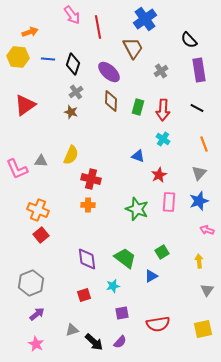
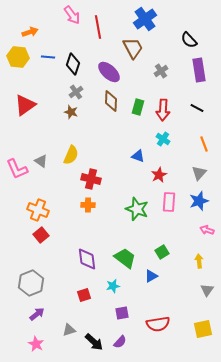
blue line at (48, 59): moved 2 px up
gray triangle at (41, 161): rotated 32 degrees clockwise
gray triangle at (72, 330): moved 3 px left
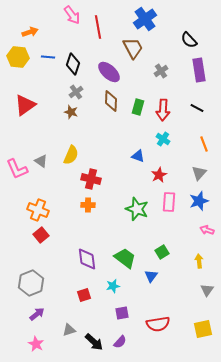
blue triangle at (151, 276): rotated 24 degrees counterclockwise
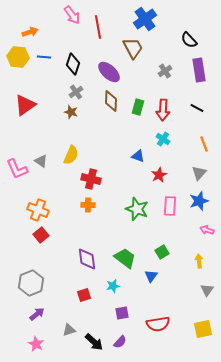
blue line at (48, 57): moved 4 px left
gray cross at (161, 71): moved 4 px right
pink rectangle at (169, 202): moved 1 px right, 4 px down
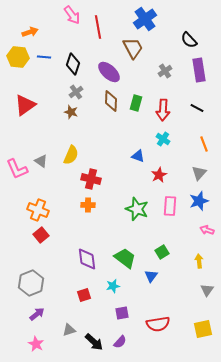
green rectangle at (138, 107): moved 2 px left, 4 px up
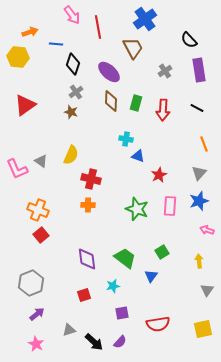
blue line at (44, 57): moved 12 px right, 13 px up
cyan cross at (163, 139): moved 37 px left; rotated 24 degrees counterclockwise
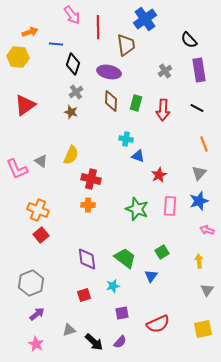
red line at (98, 27): rotated 10 degrees clockwise
brown trapezoid at (133, 48): moved 7 px left, 3 px up; rotated 20 degrees clockwise
purple ellipse at (109, 72): rotated 30 degrees counterclockwise
red semicircle at (158, 324): rotated 15 degrees counterclockwise
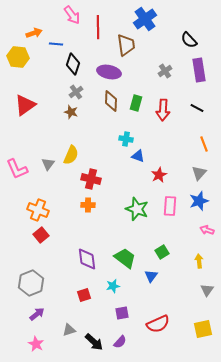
orange arrow at (30, 32): moved 4 px right, 1 px down
gray triangle at (41, 161): moved 7 px right, 3 px down; rotated 32 degrees clockwise
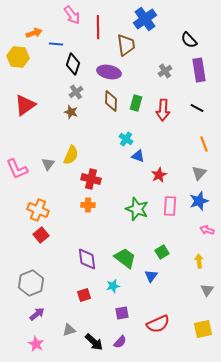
cyan cross at (126, 139): rotated 24 degrees clockwise
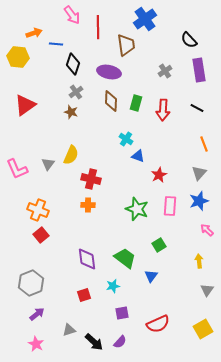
pink arrow at (207, 230): rotated 24 degrees clockwise
green square at (162, 252): moved 3 px left, 7 px up
yellow square at (203, 329): rotated 18 degrees counterclockwise
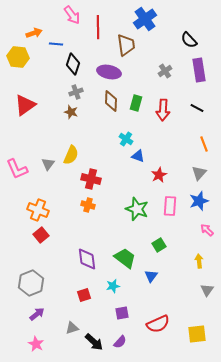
gray cross at (76, 92): rotated 16 degrees clockwise
orange cross at (88, 205): rotated 16 degrees clockwise
yellow square at (203, 329): moved 6 px left, 5 px down; rotated 24 degrees clockwise
gray triangle at (69, 330): moved 3 px right, 2 px up
